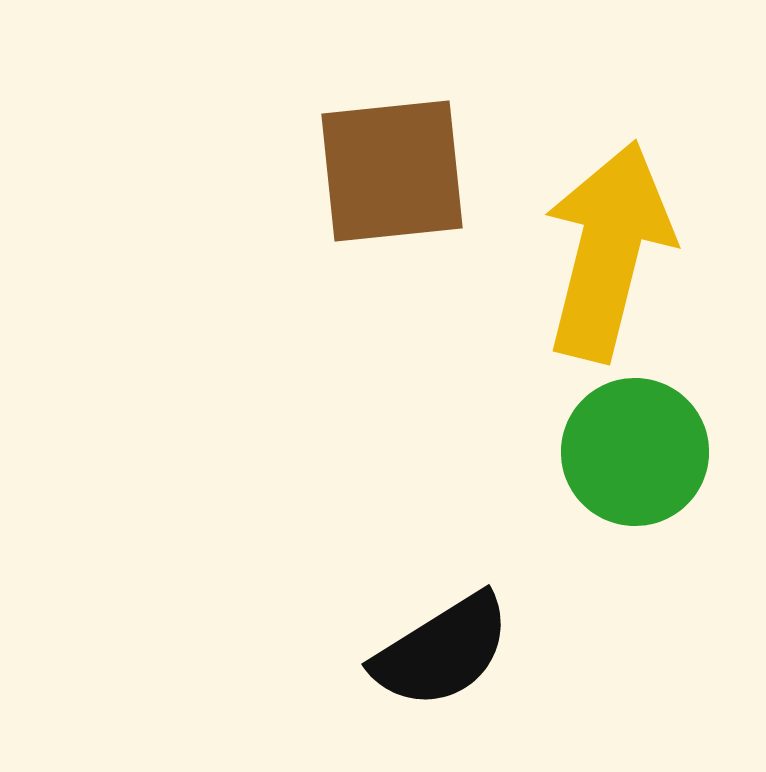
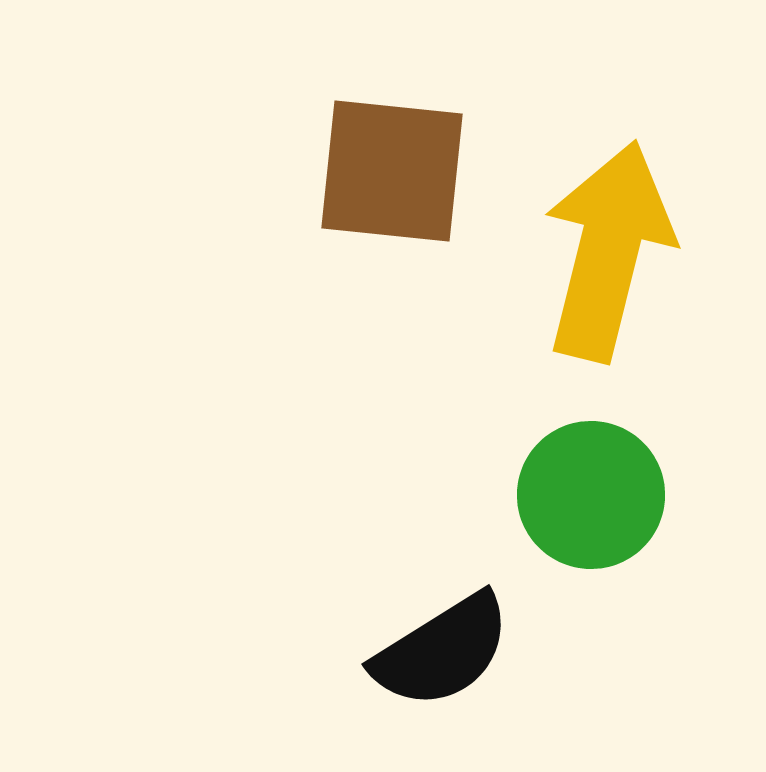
brown square: rotated 12 degrees clockwise
green circle: moved 44 px left, 43 px down
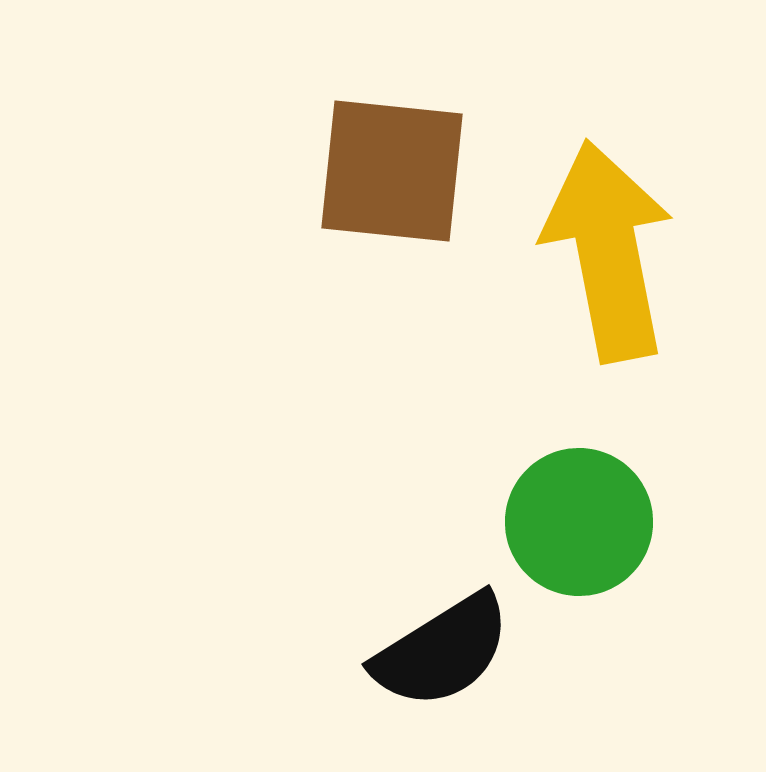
yellow arrow: rotated 25 degrees counterclockwise
green circle: moved 12 px left, 27 px down
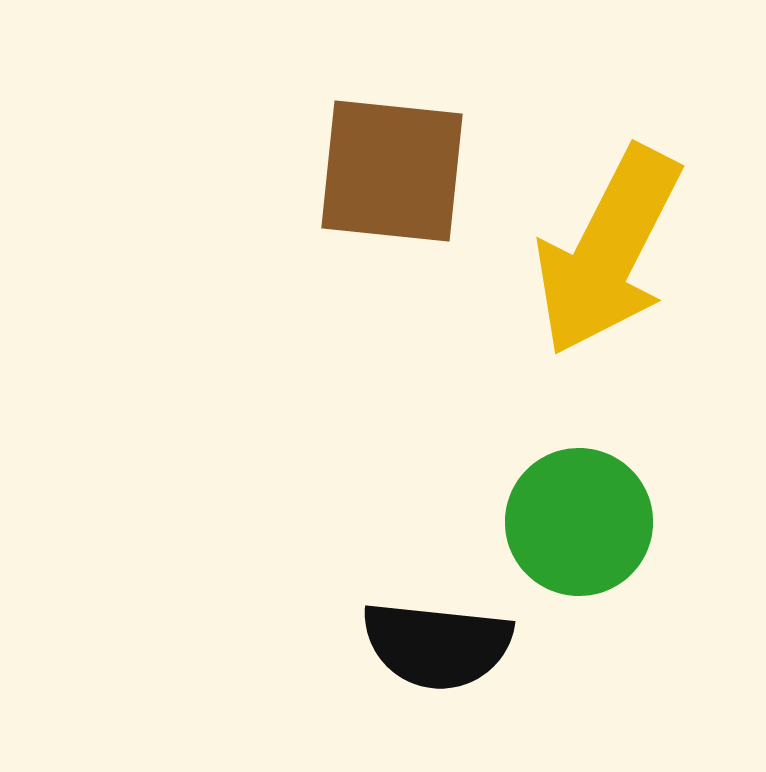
yellow arrow: rotated 142 degrees counterclockwise
black semicircle: moved 5 px left, 6 px up; rotated 38 degrees clockwise
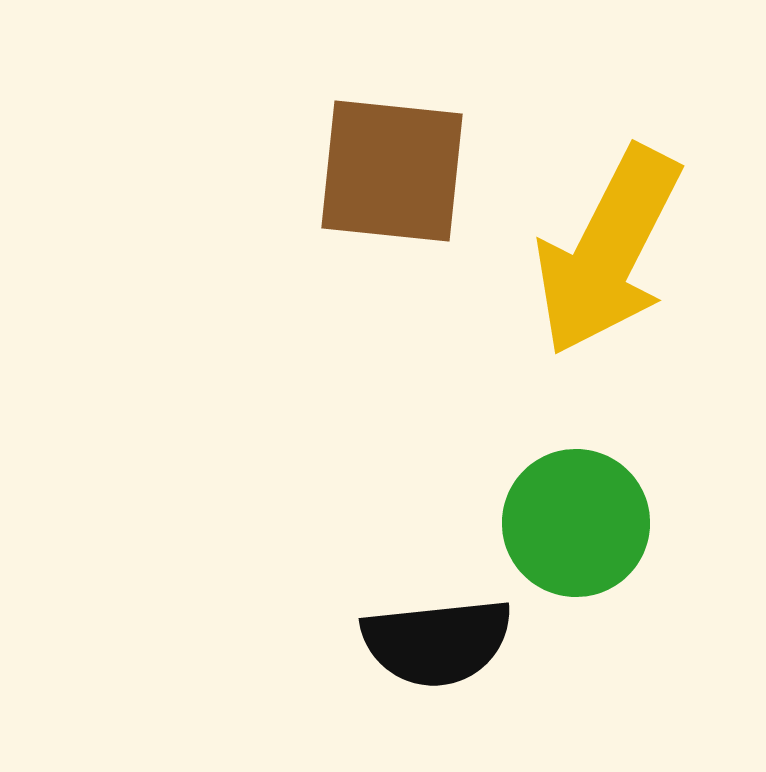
green circle: moved 3 px left, 1 px down
black semicircle: moved 3 px up; rotated 12 degrees counterclockwise
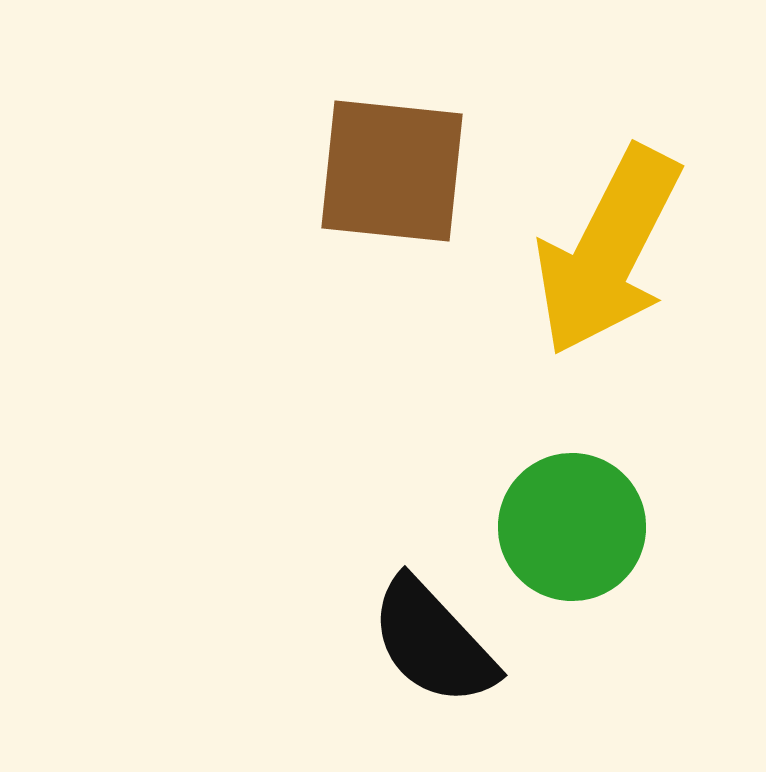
green circle: moved 4 px left, 4 px down
black semicircle: moved 4 px left; rotated 53 degrees clockwise
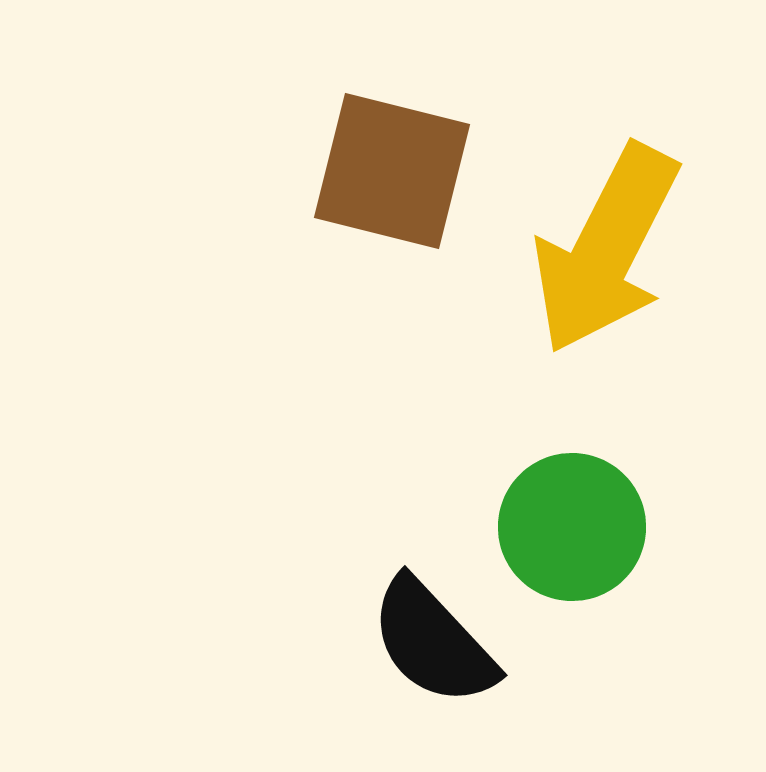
brown square: rotated 8 degrees clockwise
yellow arrow: moved 2 px left, 2 px up
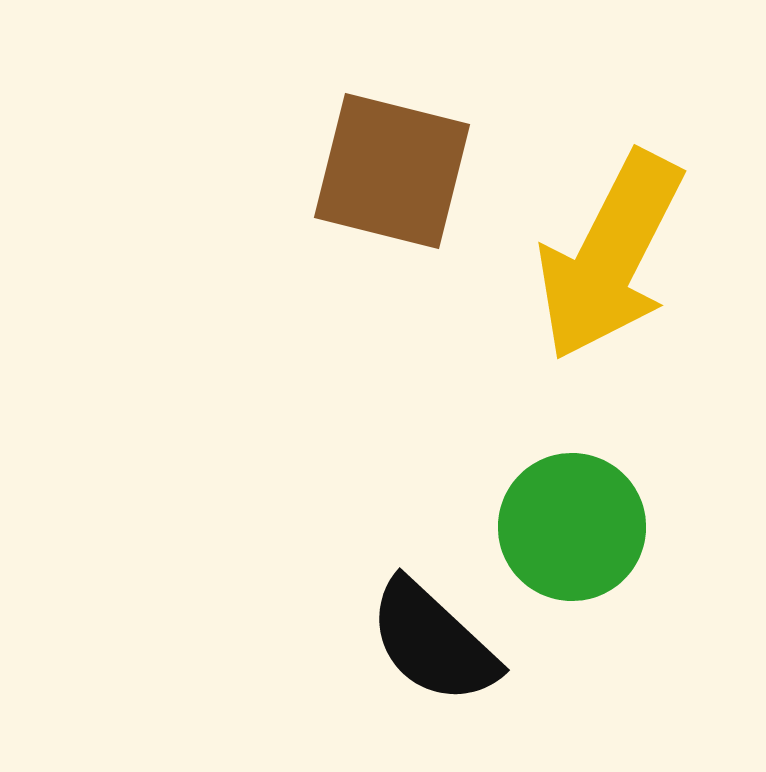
yellow arrow: moved 4 px right, 7 px down
black semicircle: rotated 4 degrees counterclockwise
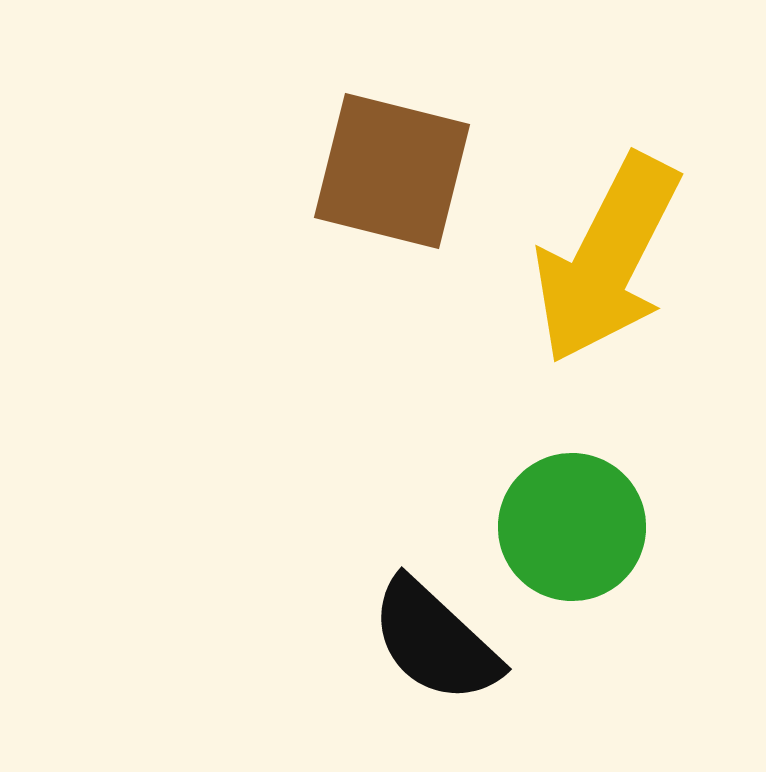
yellow arrow: moved 3 px left, 3 px down
black semicircle: moved 2 px right, 1 px up
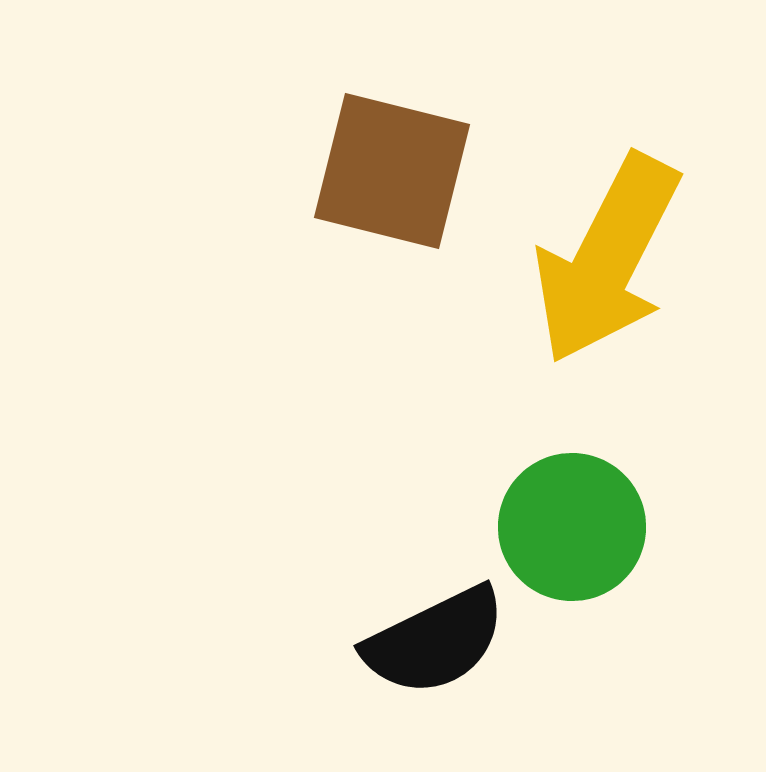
black semicircle: rotated 69 degrees counterclockwise
